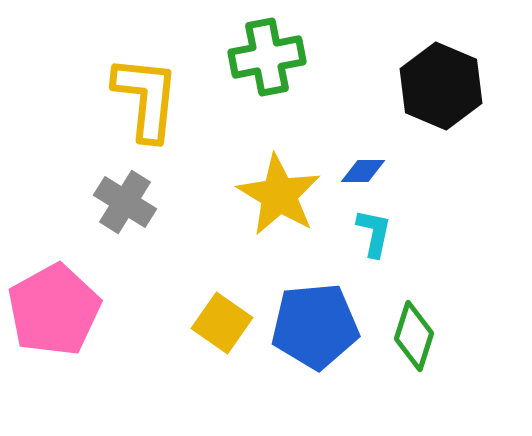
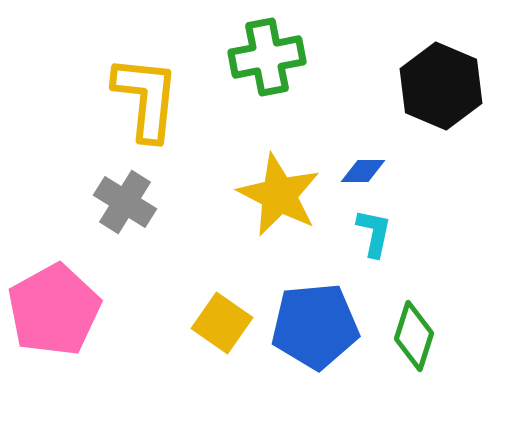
yellow star: rotated 4 degrees counterclockwise
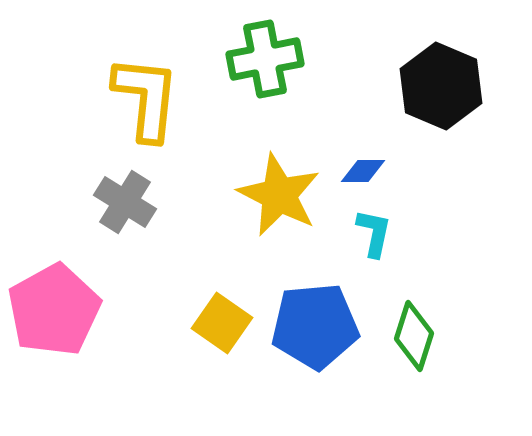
green cross: moved 2 px left, 2 px down
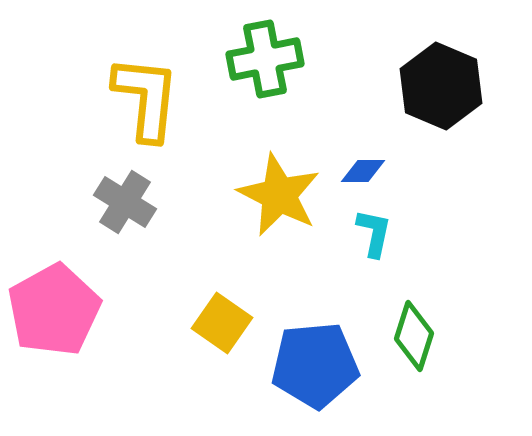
blue pentagon: moved 39 px down
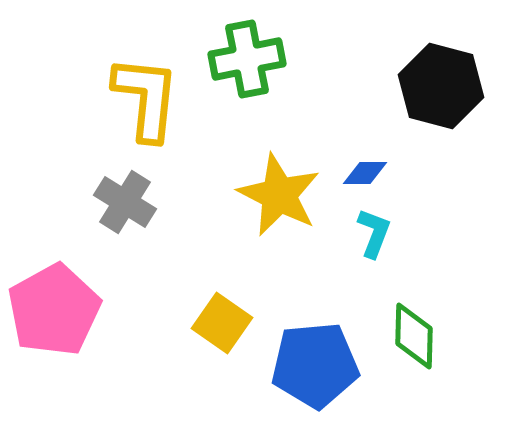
green cross: moved 18 px left
black hexagon: rotated 8 degrees counterclockwise
blue diamond: moved 2 px right, 2 px down
cyan L-shape: rotated 9 degrees clockwise
green diamond: rotated 16 degrees counterclockwise
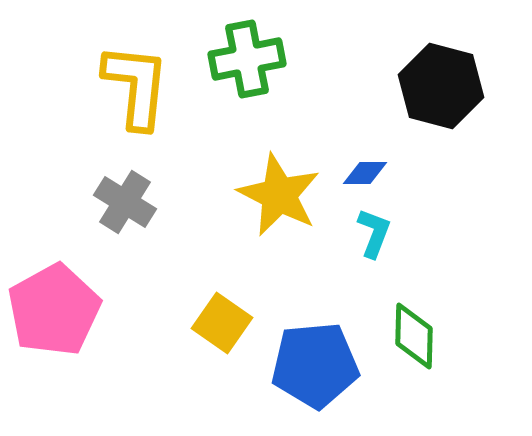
yellow L-shape: moved 10 px left, 12 px up
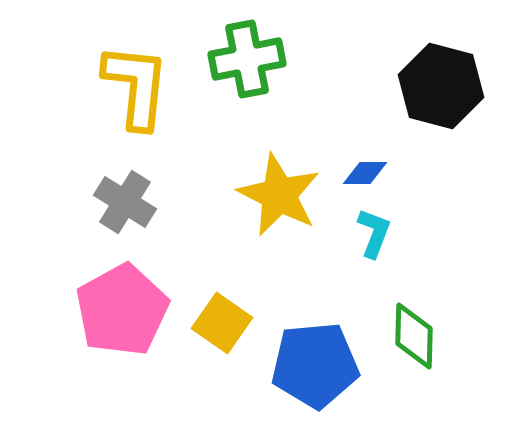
pink pentagon: moved 68 px right
